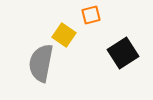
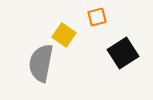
orange square: moved 6 px right, 2 px down
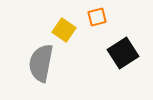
yellow square: moved 5 px up
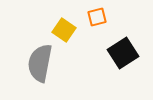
gray semicircle: moved 1 px left
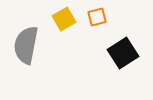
yellow square: moved 11 px up; rotated 25 degrees clockwise
gray semicircle: moved 14 px left, 18 px up
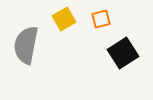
orange square: moved 4 px right, 2 px down
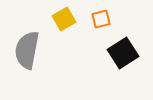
gray semicircle: moved 1 px right, 5 px down
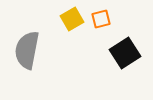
yellow square: moved 8 px right
black square: moved 2 px right
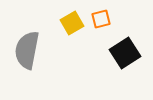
yellow square: moved 4 px down
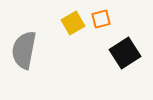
yellow square: moved 1 px right
gray semicircle: moved 3 px left
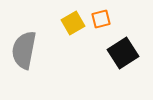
black square: moved 2 px left
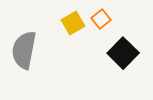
orange square: rotated 24 degrees counterclockwise
black square: rotated 12 degrees counterclockwise
